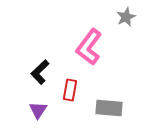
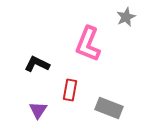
pink L-shape: moved 1 px left, 3 px up; rotated 15 degrees counterclockwise
black L-shape: moved 3 px left, 8 px up; rotated 70 degrees clockwise
gray rectangle: rotated 16 degrees clockwise
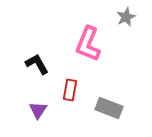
black L-shape: rotated 35 degrees clockwise
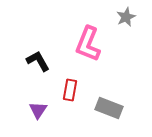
black L-shape: moved 1 px right, 3 px up
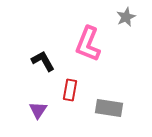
black L-shape: moved 5 px right
gray rectangle: rotated 12 degrees counterclockwise
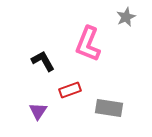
red rectangle: rotated 60 degrees clockwise
purple triangle: moved 1 px down
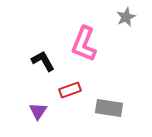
pink L-shape: moved 4 px left
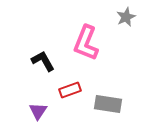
pink L-shape: moved 2 px right, 1 px up
gray rectangle: moved 1 px left, 4 px up
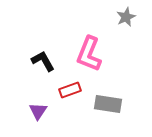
pink L-shape: moved 3 px right, 11 px down
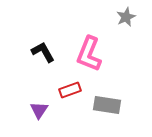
black L-shape: moved 9 px up
gray rectangle: moved 1 px left, 1 px down
purple triangle: moved 1 px right, 1 px up
